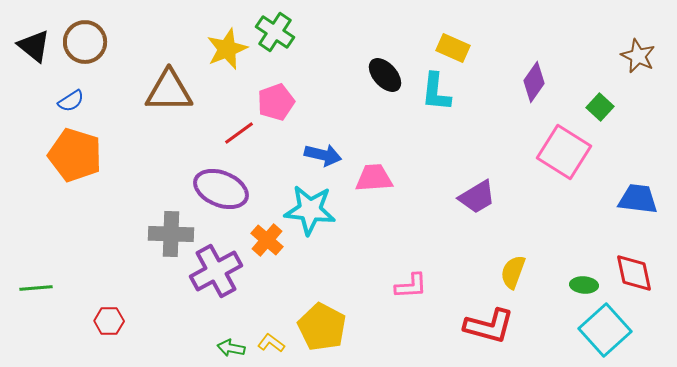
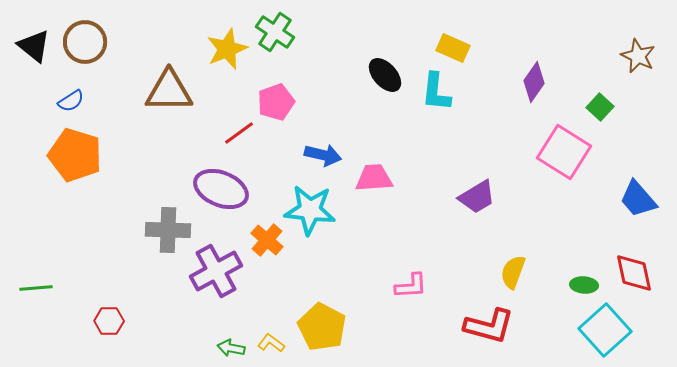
blue trapezoid: rotated 138 degrees counterclockwise
gray cross: moved 3 px left, 4 px up
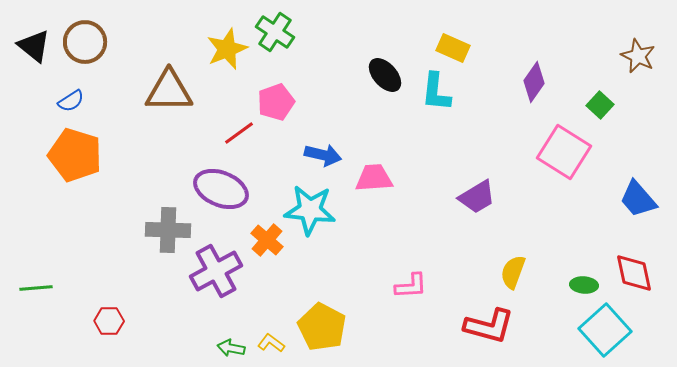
green square: moved 2 px up
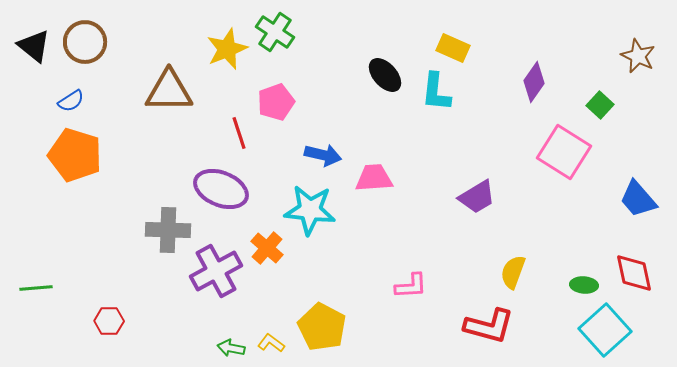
red line: rotated 72 degrees counterclockwise
orange cross: moved 8 px down
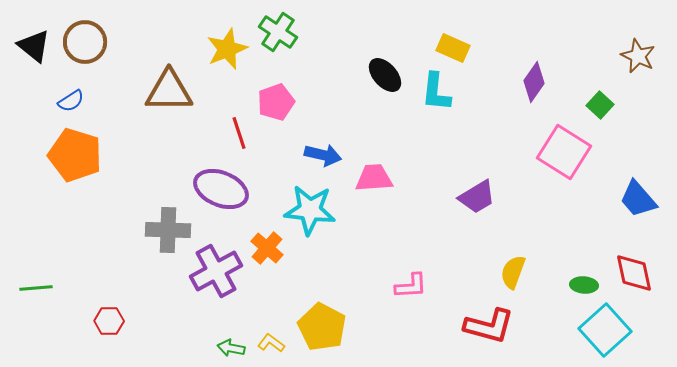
green cross: moved 3 px right
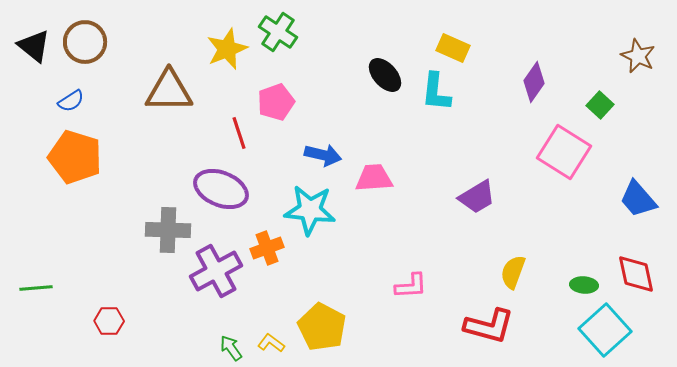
orange pentagon: moved 2 px down
orange cross: rotated 28 degrees clockwise
red diamond: moved 2 px right, 1 px down
green arrow: rotated 44 degrees clockwise
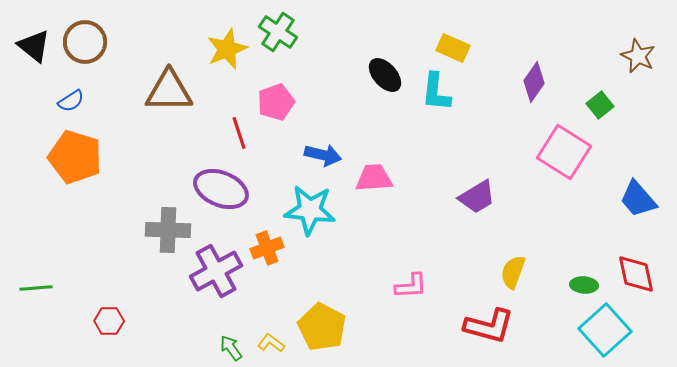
green square: rotated 8 degrees clockwise
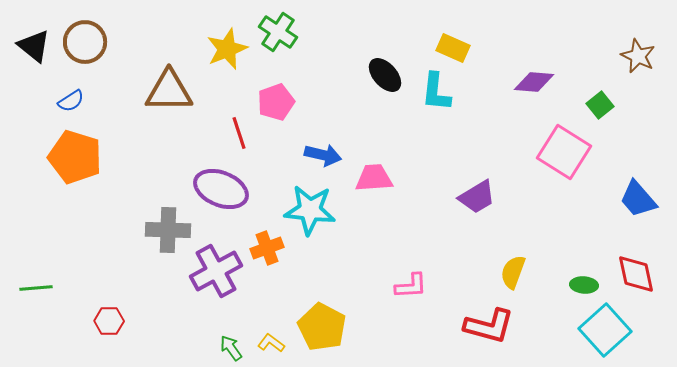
purple diamond: rotated 60 degrees clockwise
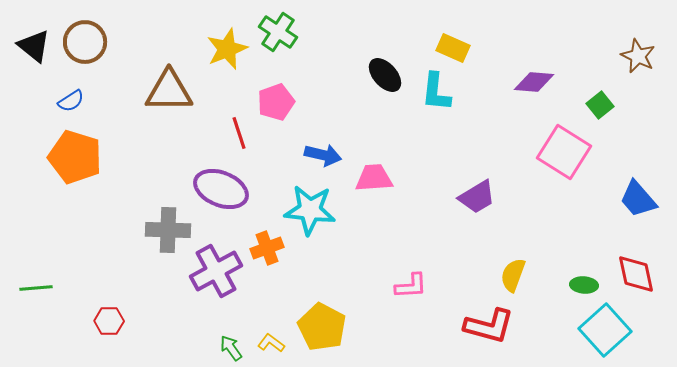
yellow semicircle: moved 3 px down
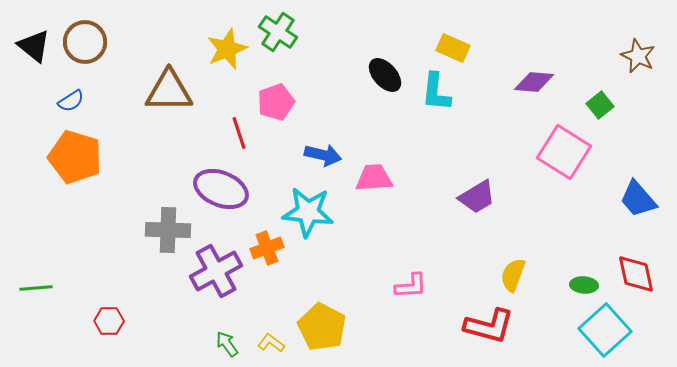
cyan star: moved 2 px left, 2 px down
green arrow: moved 4 px left, 4 px up
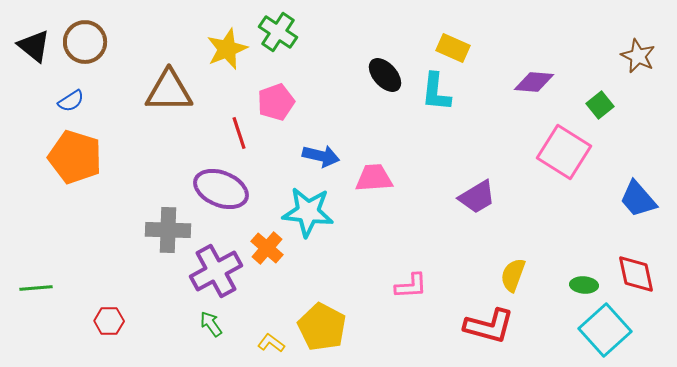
blue arrow: moved 2 px left, 1 px down
orange cross: rotated 28 degrees counterclockwise
green arrow: moved 16 px left, 20 px up
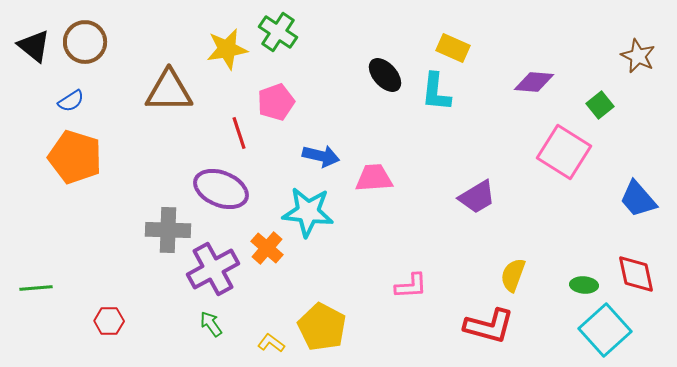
yellow star: rotated 12 degrees clockwise
purple cross: moved 3 px left, 2 px up
